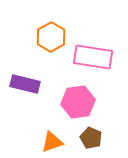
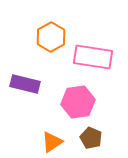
orange triangle: rotated 15 degrees counterclockwise
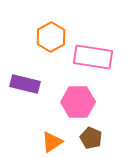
pink hexagon: rotated 8 degrees clockwise
